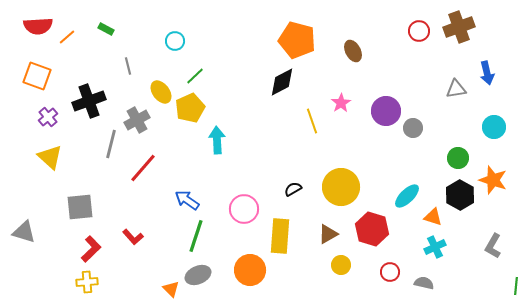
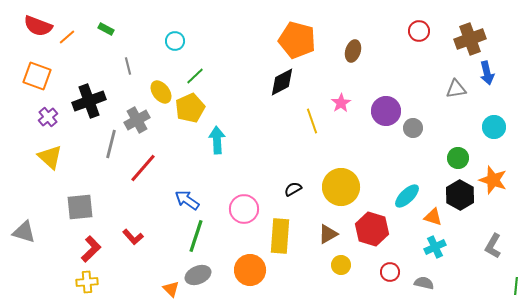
red semicircle at (38, 26): rotated 24 degrees clockwise
brown cross at (459, 27): moved 11 px right, 12 px down
brown ellipse at (353, 51): rotated 45 degrees clockwise
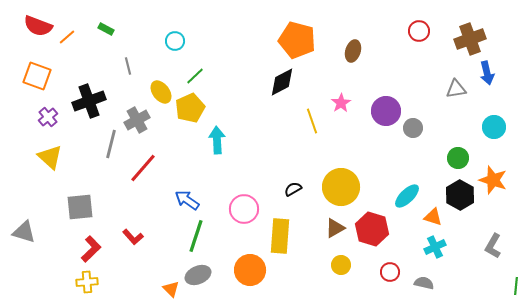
brown triangle at (328, 234): moved 7 px right, 6 px up
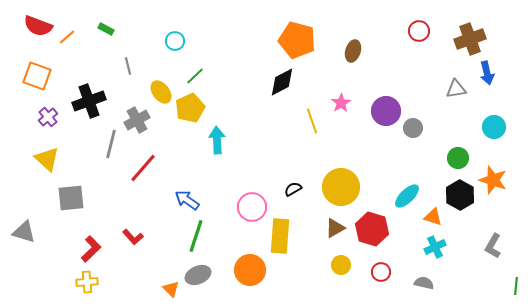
yellow triangle at (50, 157): moved 3 px left, 2 px down
gray square at (80, 207): moved 9 px left, 9 px up
pink circle at (244, 209): moved 8 px right, 2 px up
red circle at (390, 272): moved 9 px left
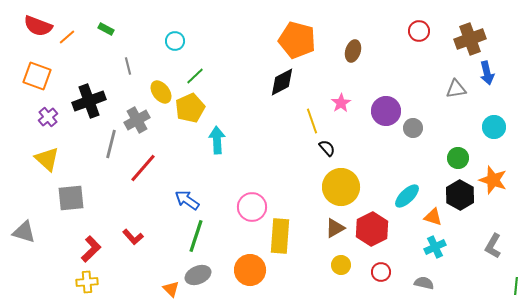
black semicircle at (293, 189): moved 34 px right, 41 px up; rotated 78 degrees clockwise
red hexagon at (372, 229): rotated 16 degrees clockwise
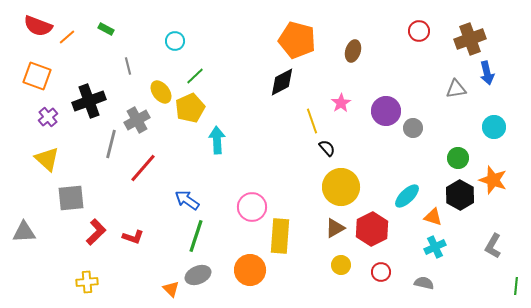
gray triangle at (24, 232): rotated 20 degrees counterclockwise
red L-shape at (133, 237): rotated 30 degrees counterclockwise
red L-shape at (91, 249): moved 5 px right, 17 px up
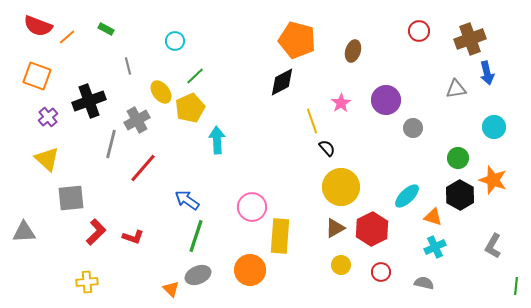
purple circle at (386, 111): moved 11 px up
